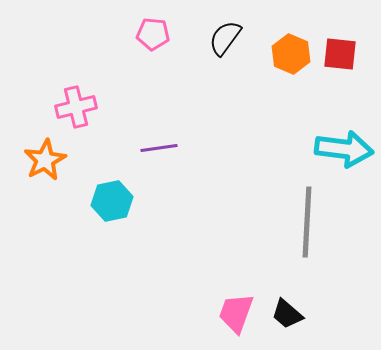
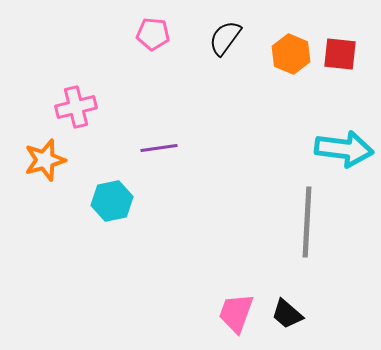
orange star: rotated 12 degrees clockwise
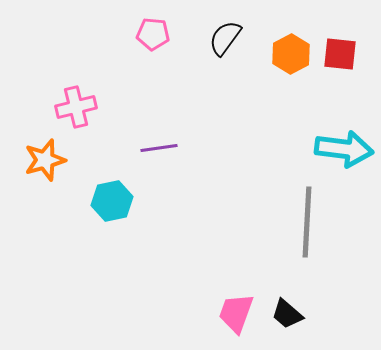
orange hexagon: rotated 9 degrees clockwise
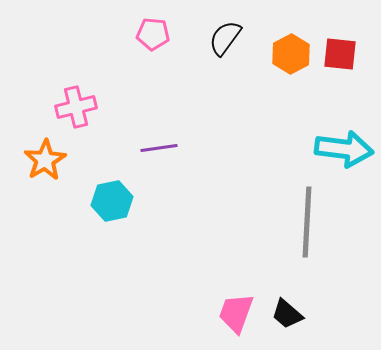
orange star: rotated 15 degrees counterclockwise
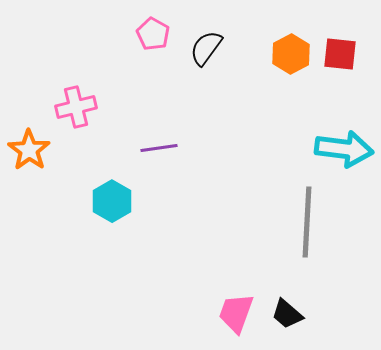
pink pentagon: rotated 24 degrees clockwise
black semicircle: moved 19 px left, 10 px down
orange star: moved 16 px left, 10 px up; rotated 6 degrees counterclockwise
cyan hexagon: rotated 18 degrees counterclockwise
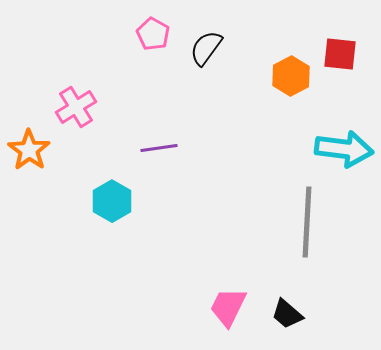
orange hexagon: moved 22 px down
pink cross: rotated 18 degrees counterclockwise
pink trapezoid: moved 8 px left, 6 px up; rotated 6 degrees clockwise
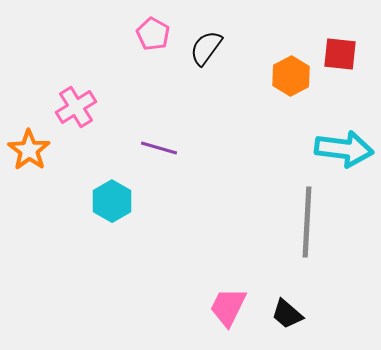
purple line: rotated 24 degrees clockwise
